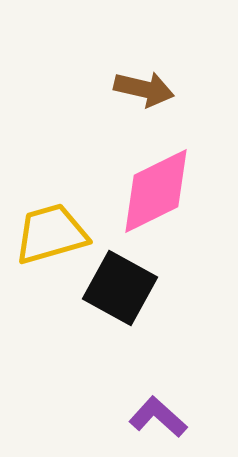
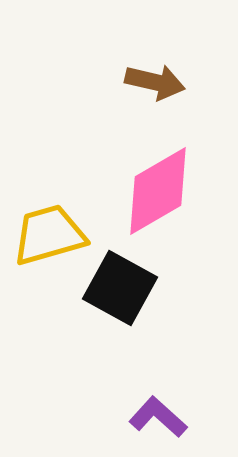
brown arrow: moved 11 px right, 7 px up
pink diamond: moved 2 px right; rotated 4 degrees counterclockwise
yellow trapezoid: moved 2 px left, 1 px down
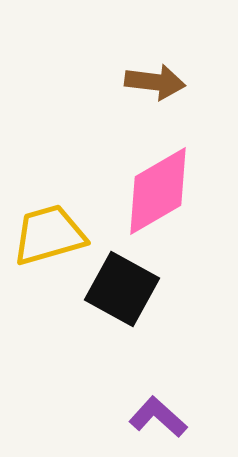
brown arrow: rotated 6 degrees counterclockwise
black square: moved 2 px right, 1 px down
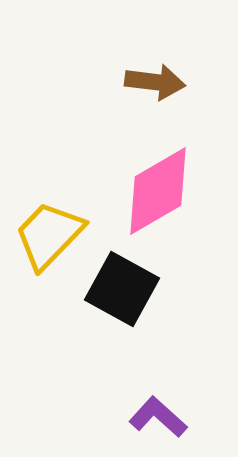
yellow trapezoid: rotated 30 degrees counterclockwise
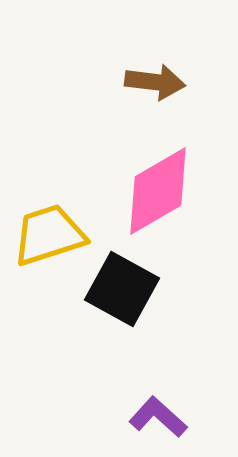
yellow trapezoid: rotated 28 degrees clockwise
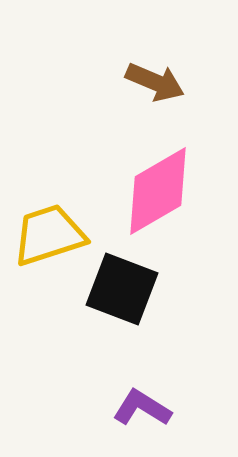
brown arrow: rotated 16 degrees clockwise
black square: rotated 8 degrees counterclockwise
purple L-shape: moved 16 px left, 9 px up; rotated 10 degrees counterclockwise
